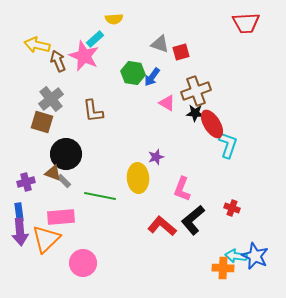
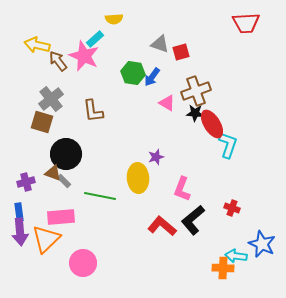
brown arrow: rotated 15 degrees counterclockwise
blue star: moved 7 px right, 12 px up
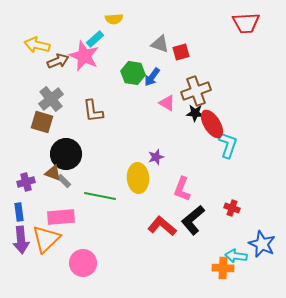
brown arrow: rotated 105 degrees clockwise
purple arrow: moved 1 px right, 8 px down
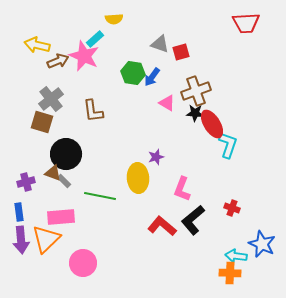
orange cross: moved 7 px right, 5 px down
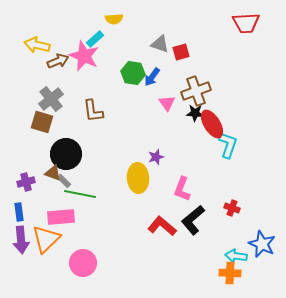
pink triangle: rotated 24 degrees clockwise
green line: moved 20 px left, 2 px up
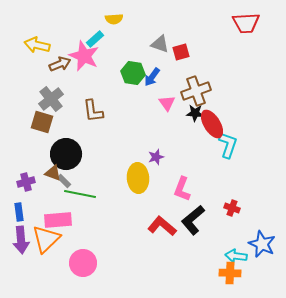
brown arrow: moved 2 px right, 3 px down
pink rectangle: moved 3 px left, 3 px down
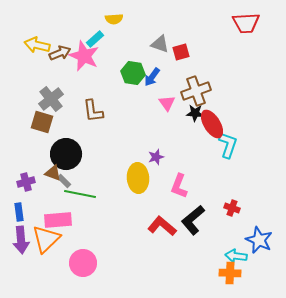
brown arrow: moved 11 px up
pink L-shape: moved 3 px left, 3 px up
blue star: moved 3 px left, 4 px up
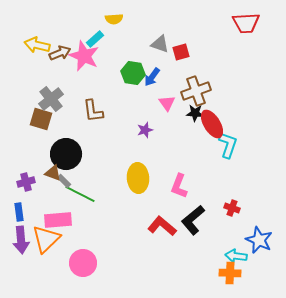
brown square: moved 1 px left, 3 px up
purple star: moved 11 px left, 27 px up
green line: rotated 16 degrees clockwise
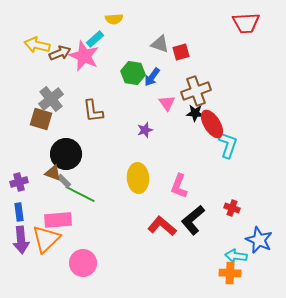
purple cross: moved 7 px left
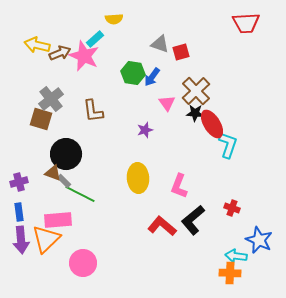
brown cross: rotated 24 degrees counterclockwise
